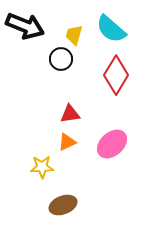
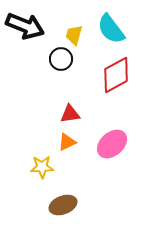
cyan semicircle: rotated 12 degrees clockwise
red diamond: rotated 30 degrees clockwise
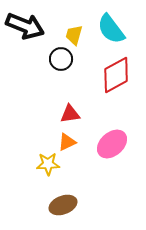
yellow star: moved 6 px right, 3 px up
